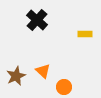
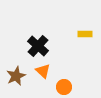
black cross: moved 1 px right, 26 px down
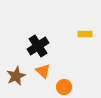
black cross: rotated 15 degrees clockwise
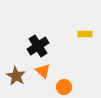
brown star: rotated 18 degrees counterclockwise
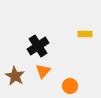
orange triangle: rotated 28 degrees clockwise
brown star: moved 1 px left
orange circle: moved 6 px right, 1 px up
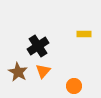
yellow rectangle: moved 1 px left
brown star: moved 3 px right, 4 px up
orange circle: moved 4 px right
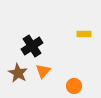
black cross: moved 6 px left
brown star: moved 1 px down
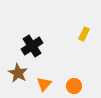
yellow rectangle: rotated 64 degrees counterclockwise
orange triangle: moved 1 px right, 13 px down
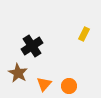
orange circle: moved 5 px left
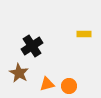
yellow rectangle: rotated 64 degrees clockwise
brown star: moved 1 px right
orange triangle: moved 3 px right; rotated 35 degrees clockwise
